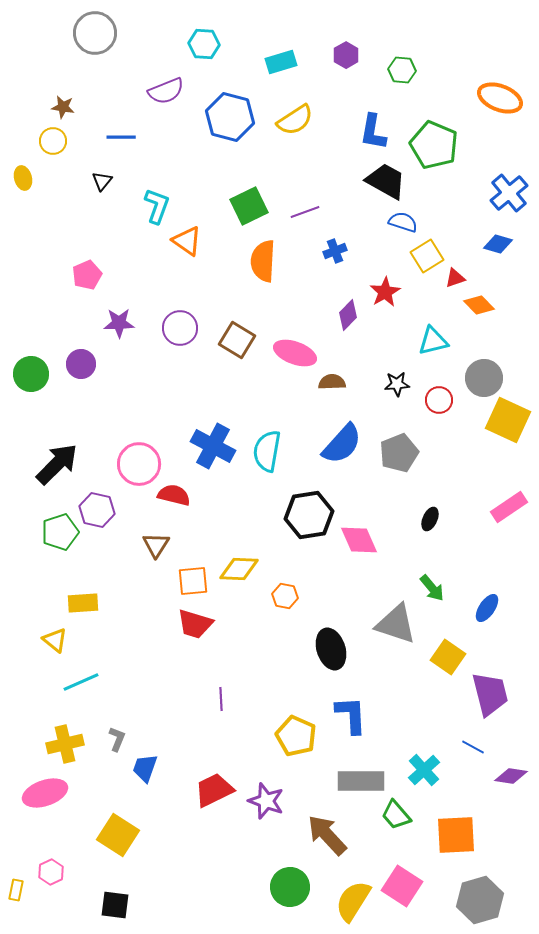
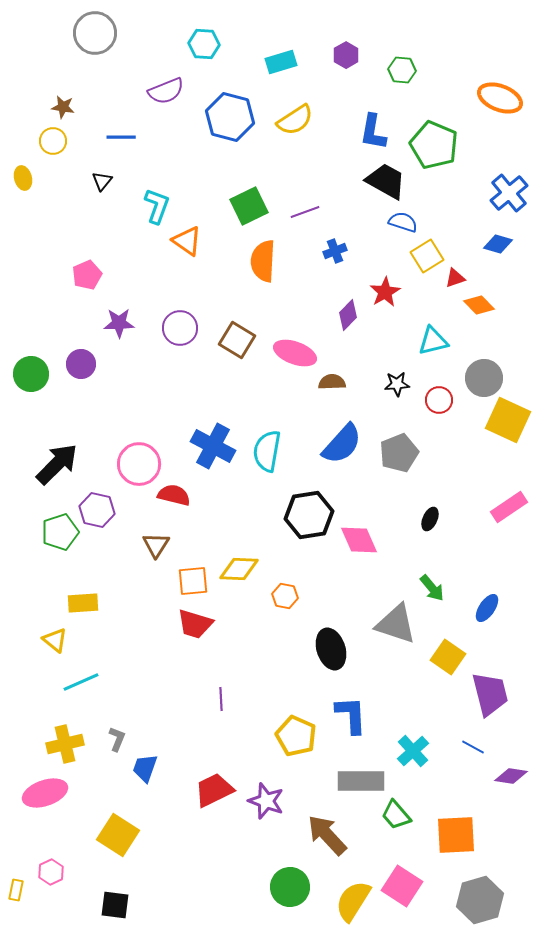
cyan cross at (424, 770): moved 11 px left, 19 px up
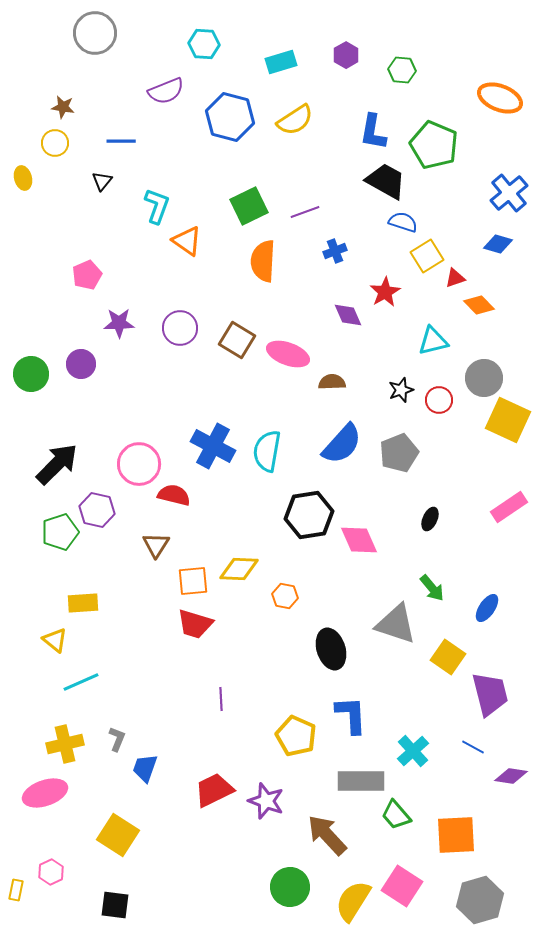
blue line at (121, 137): moved 4 px down
yellow circle at (53, 141): moved 2 px right, 2 px down
purple diamond at (348, 315): rotated 68 degrees counterclockwise
pink ellipse at (295, 353): moved 7 px left, 1 px down
black star at (397, 384): moved 4 px right, 6 px down; rotated 15 degrees counterclockwise
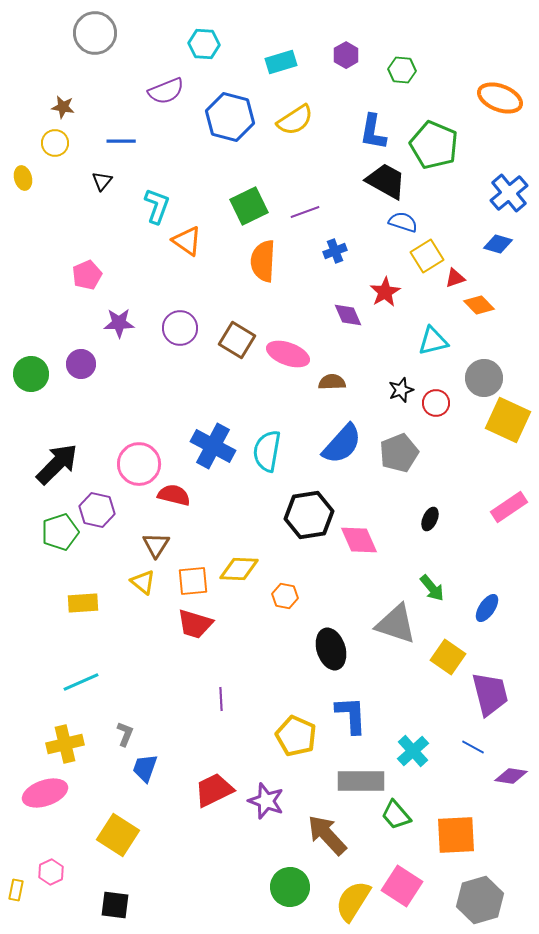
red circle at (439, 400): moved 3 px left, 3 px down
yellow triangle at (55, 640): moved 88 px right, 58 px up
gray L-shape at (117, 739): moved 8 px right, 5 px up
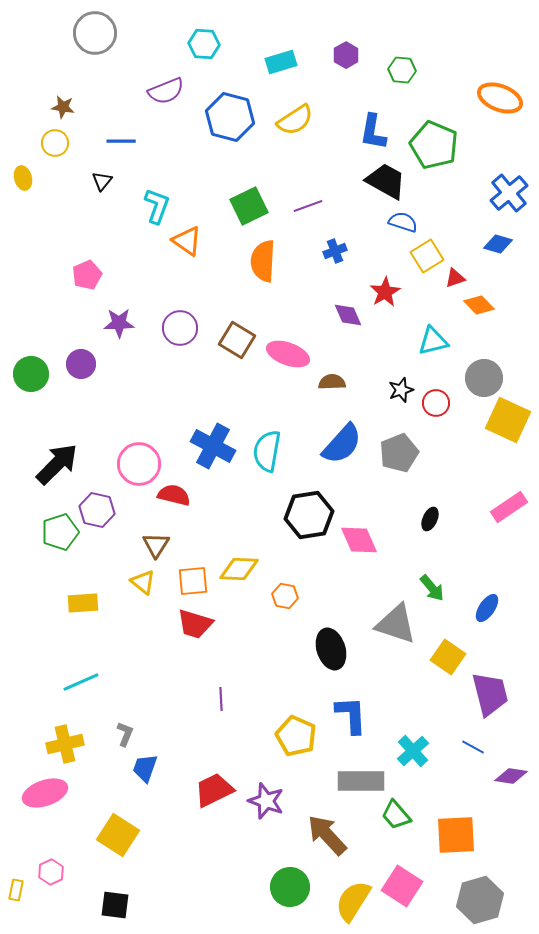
purple line at (305, 212): moved 3 px right, 6 px up
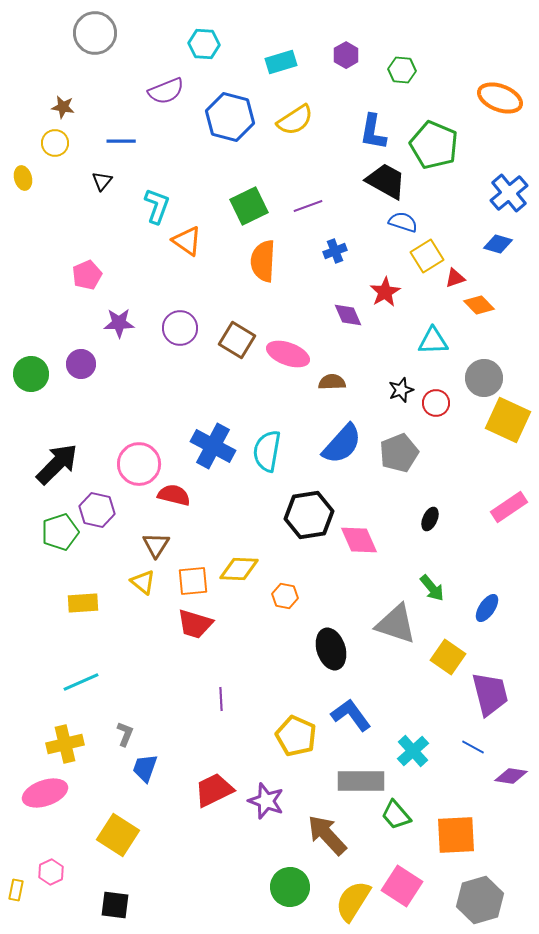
cyan triangle at (433, 341): rotated 12 degrees clockwise
blue L-shape at (351, 715): rotated 33 degrees counterclockwise
